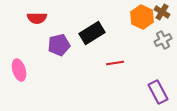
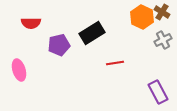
red semicircle: moved 6 px left, 5 px down
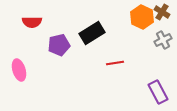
red semicircle: moved 1 px right, 1 px up
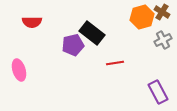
orange hexagon: rotated 20 degrees clockwise
black rectangle: rotated 70 degrees clockwise
purple pentagon: moved 14 px right
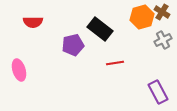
red semicircle: moved 1 px right
black rectangle: moved 8 px right, 4 px up
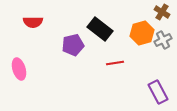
orange hexagon: moved 16 px down
pink ellipse: moved 1 px up
